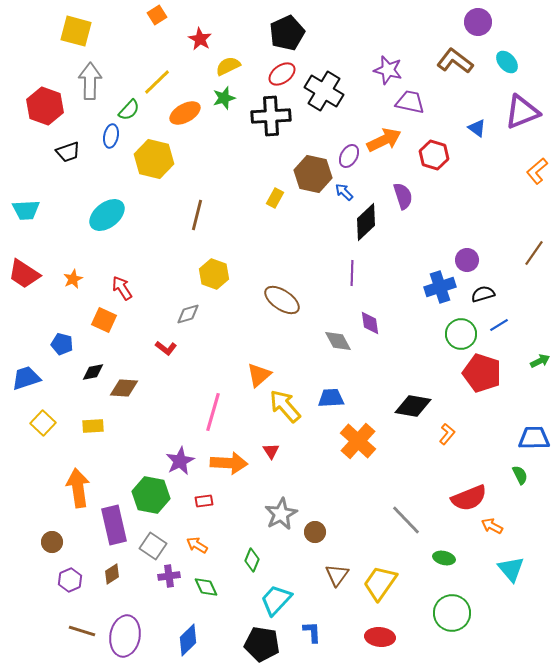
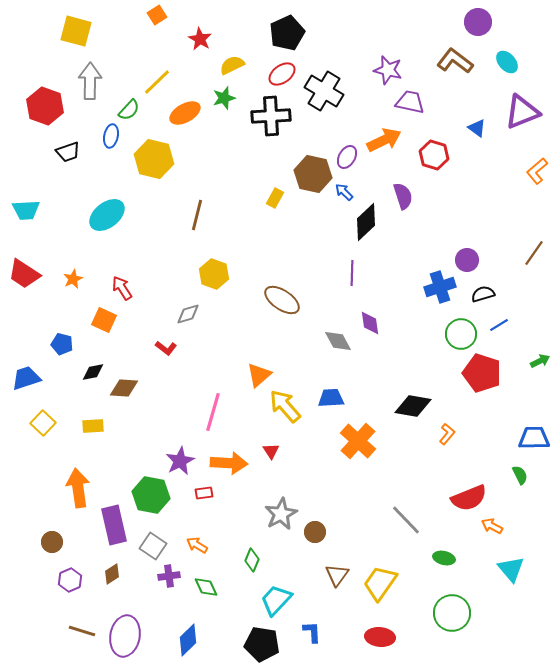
yellow semicircle at (228, 66): moved 4 px right, 1 px up
purple ellipse at (349, 156): moved 2 px left, 1 px down
red rectangle at (204, 501): moved 8 px up
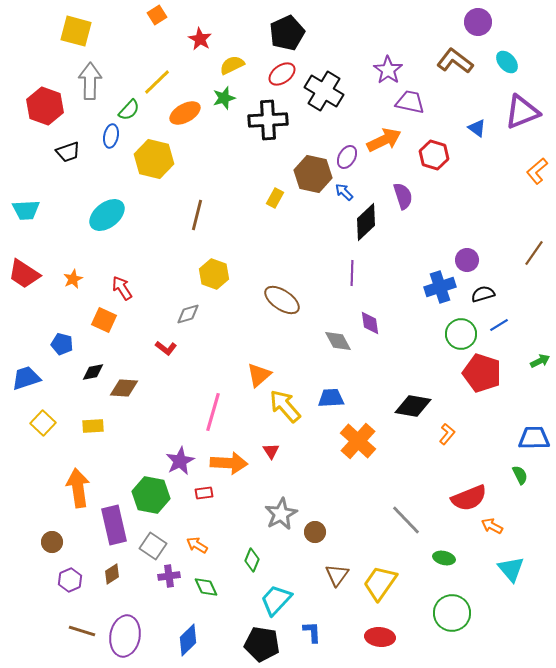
purple star at (388, 70): rotated 20 degrees clockwise
black cross at (271, 116): moved 3 px left, 4 px down
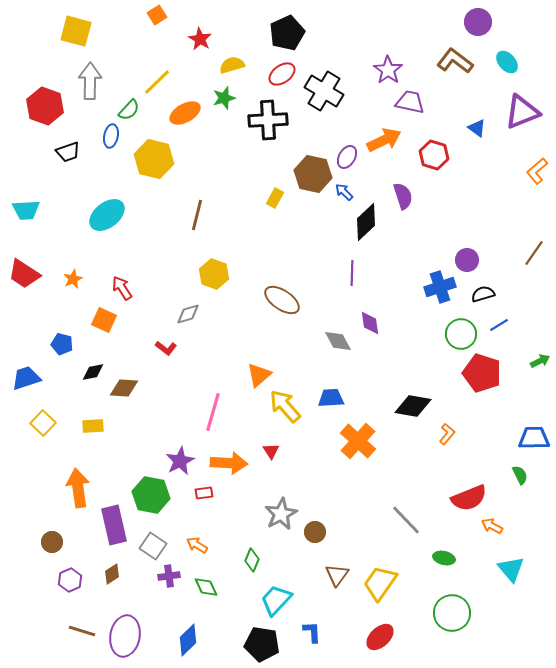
yellow semicircle at (232, 65): rotated 10 degrees clockwise
red ellipse at (380, 637): rotated 48 degrees counterclockwise
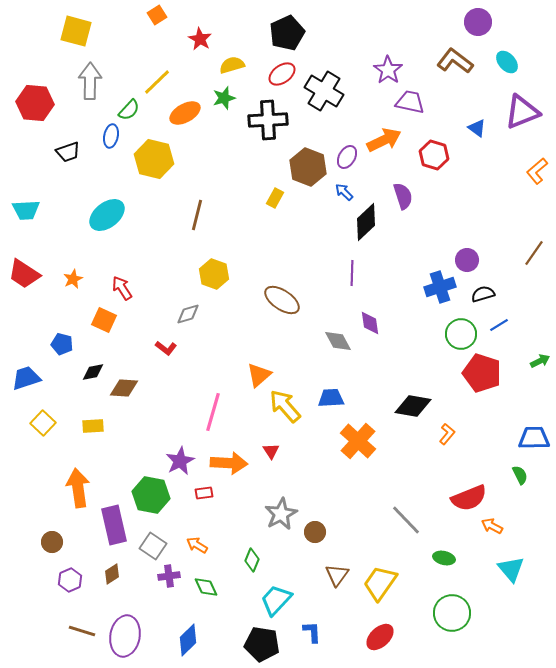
red hexagon at (45, 106): moved 10 px left, 3 px up; rotated 15 degrees counterclockwise
brown hexagon at (313, 174): moved 5 px left, 7 px up; rotated 9 degrees clockwise
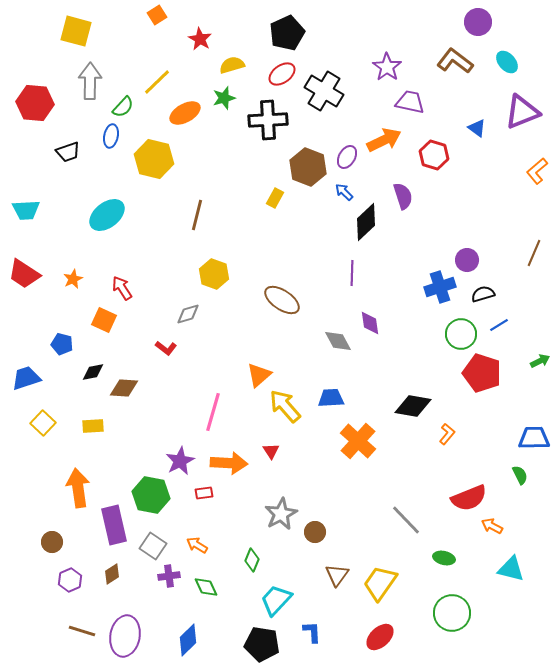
purple star at (388, 70): moved 1 px left, 3 px up
green semicircle at (129, 110): moved 6 px left, 3 px up
brown line at (534, 253): rotated 12 degrees counterclockwise
cyan triangle at (511, 569): rotated 36 degrees counterclockwise
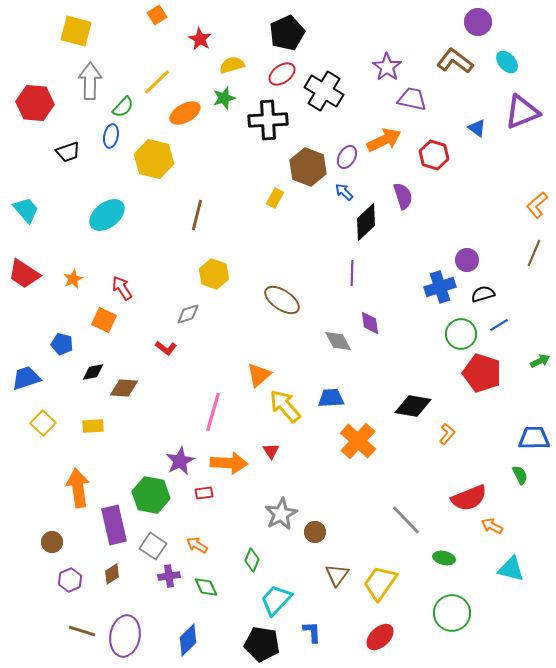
purple trapezoid at (410, 102): moved 2 px right, 3 px up
orange L-shape at (537, 171): moved 34 px down
cyan trapezoid at (26, 210): rotated 128 degrees counterclockwise
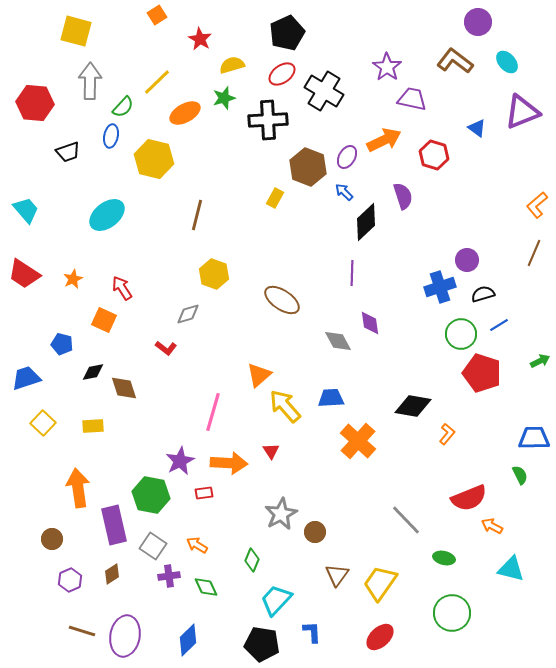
brown diamond at (124, 388): rotated 68 degrees clockwise
brown circle at (52, 542): moved 3 px up
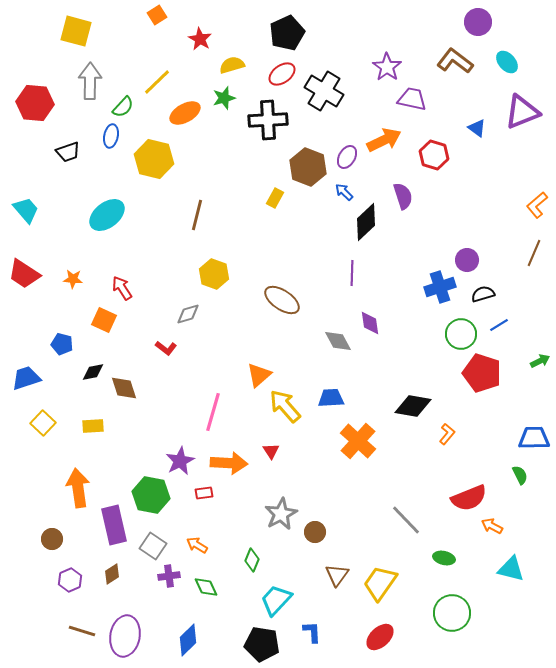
orange star at (73, 279): rotated 30 degrees clockwise
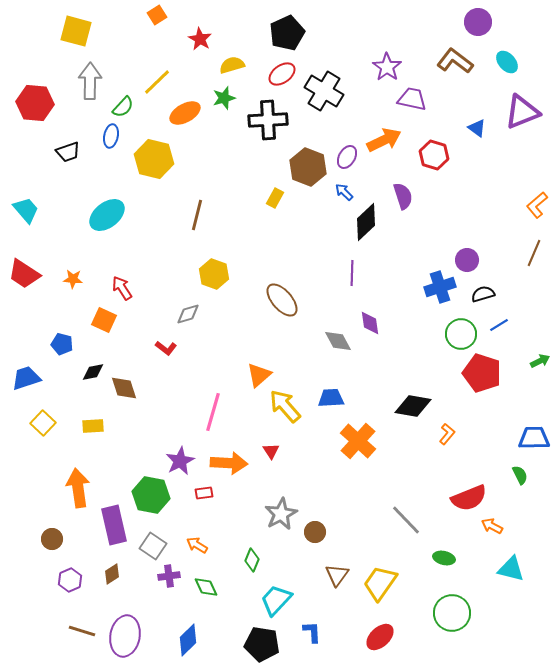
brown ellipse at (282, 300): rotated 15 degrees clockwise
